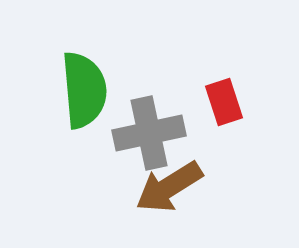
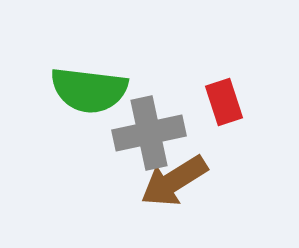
green semicircle: moved 5 px right; rotated 102 degrees clockwise
brown arrow: moved 5 px right, 6 px up
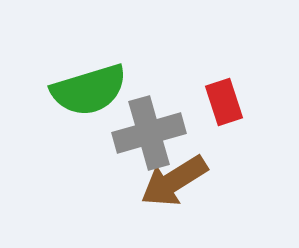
green semicircle: rotated 24 degrees counterclockwise
gray cross: rotated 4 degrees counterclockwise
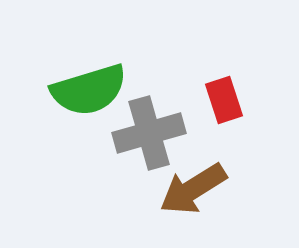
red rectangle: moved 2 px up
brown arrow: moved 19 px right, 8 px down
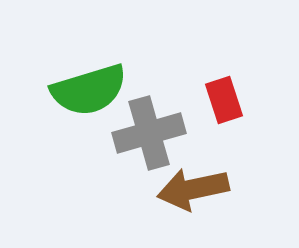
brown arrow: rotated 20 degrees clockwise
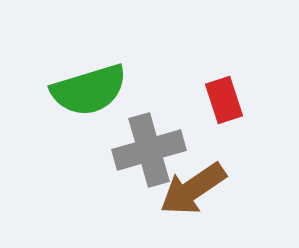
gray cross: moved 17 px down
brown arrow: rotated 22 degrees counterclockwise
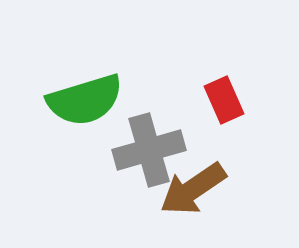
green semicircle: moved 4 px left, 10 px down
red rectangle: rotated 6 degrees counterclockwise
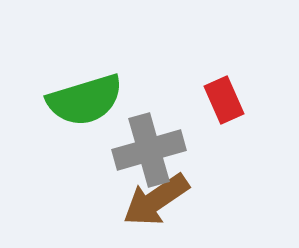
brown arrow: moved 37 px left, 11 px down
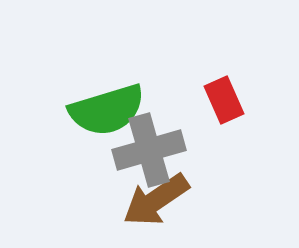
green semicircle: moved 22 px right, 10 px down
